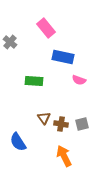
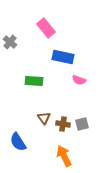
brown cross: moved 2 px right
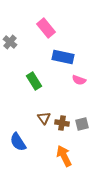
green rectangle: rotated 54 degrees clockwise
brown cross: moved 1 px left, 1 px up
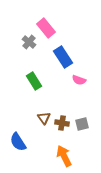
gray cross: moved 19 px right
blue rectangle: rotated 45 degrees clockwise
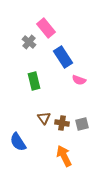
green rectangle: rotated 18 degrees clockwise
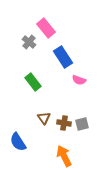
green rectangle: moved 1 px left, 1 px down; rotated 24 degrees counterclockwise
brown cross: moved 2 px right
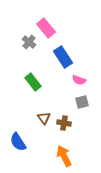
gray square: moved 22 px up
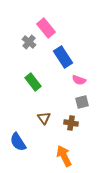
brown cross: moved 7 px right
